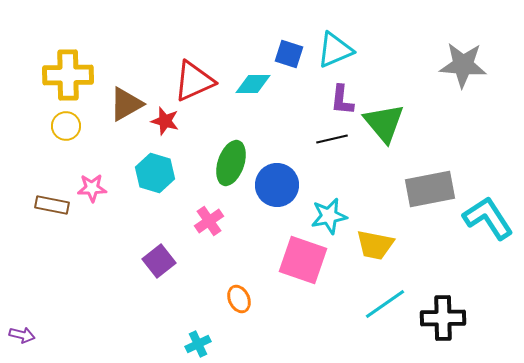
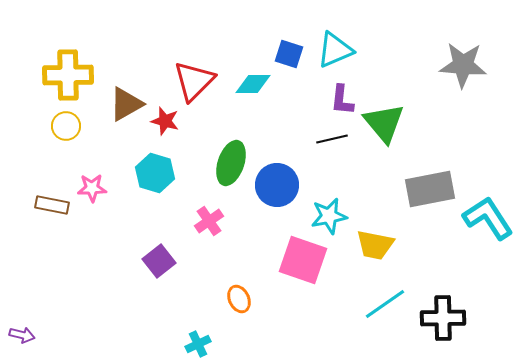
red triangle: rotated 21 degrees counterclockwise
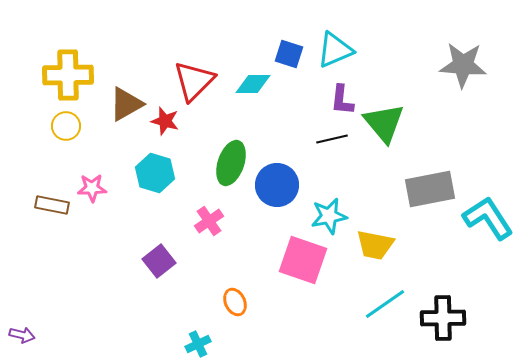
orange ellipse: moved 4 px left, 3 px down
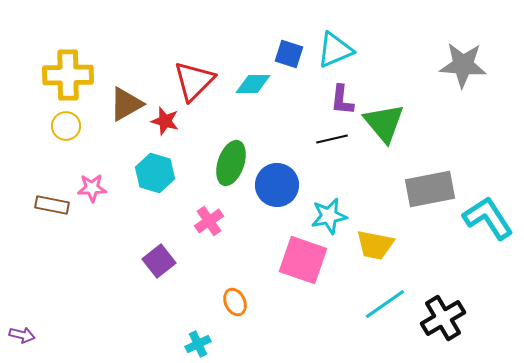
black cross: rotated 30 degrees counterclockwise
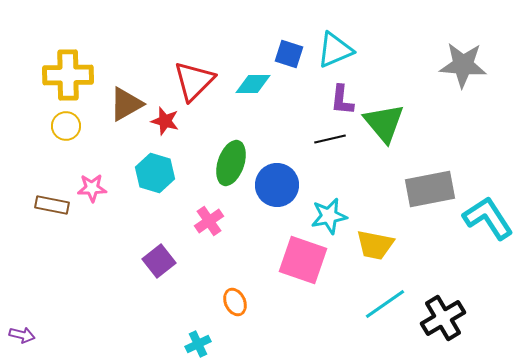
black line: moved 2 px left
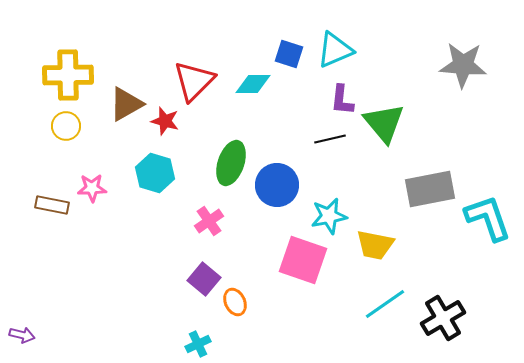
cyan L-shape: rotated 14 degrees clockwise
purple square: moved 45 px right, 18 px down; rotated 12 degrees counterclockwise
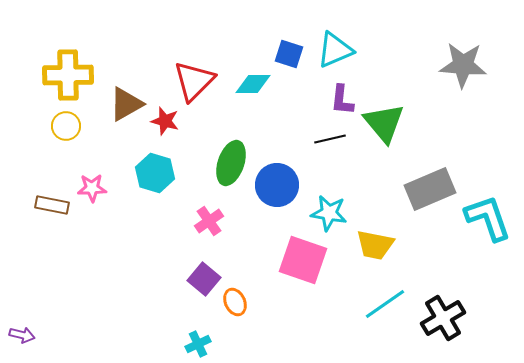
gray rectangle: rotated 12 degrees counterclockwise
cyan star: moved 3 px up; rotated 21 degrees clockwise
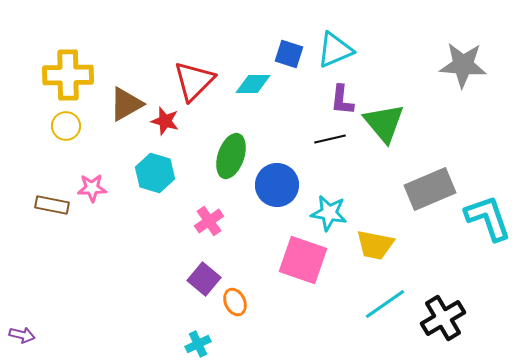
green ellipse: moved 7 px up
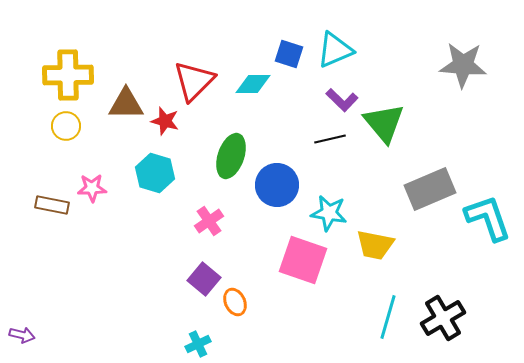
purple L-shape: rotated 52 degrees counterclockwise
brown triangle: rotated 30 degrees clockwise
cyan line: moved 3 px right, 13 px down; rotated 39 degrees counterclockwise
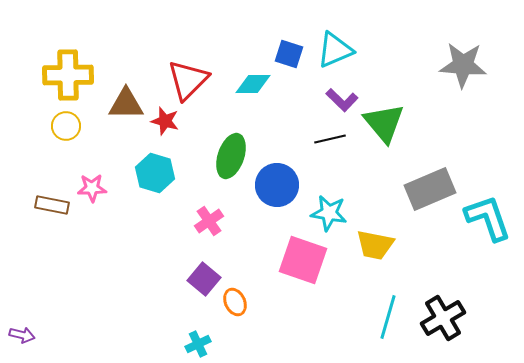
red triangle: moved 6 px left, 1 px up
